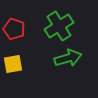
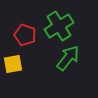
red pentagon: moved 11 px right, 6 px down
green arrow: rotated 36 degrees counterclockwise
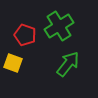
green arrow: moved 6 px down
yellow square: moved 1 px up; rotated 30 degrees clockwise
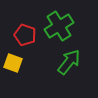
green arrow: moved 1 px right, 2 px up
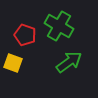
green cross: rotated 28 degrees counterclockwise
green arrow: rotated 16 degrees clockwise
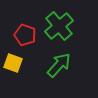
green cross: rotated 20 degrees clockwise
green arrow: moved 10 px left, 3 px down; rotated 12 degrees counterclockwise
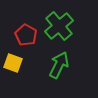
red pentagon: moved 1 px right; rotated 10 degrees clockwise
green arrow: rotated 16 degrees counterclockwise
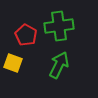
green cross: rotated 32 degrees clockwise
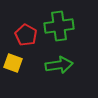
green arrow: rotated 56 degrees clockwise
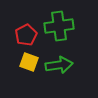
red pentagon: rotated 15 degrees clockwise
yellow square: moved 16 px right, 1 px up
